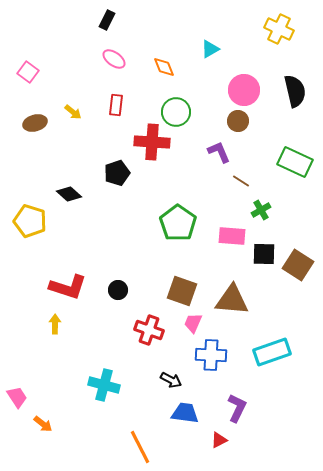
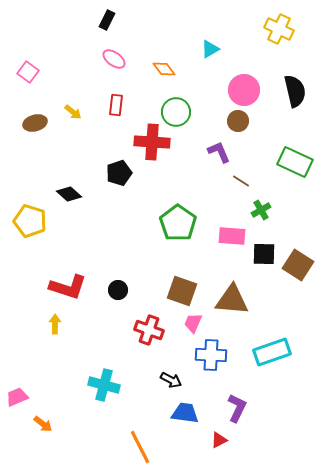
orange diamond at (164, 67): moved 2 px down; rotated 15 degrees counterclockwise
black pentagon at (117, 173): moved 2 px right
pink trapezoid at (17, 397): rotated 80 degrees counterclockwise
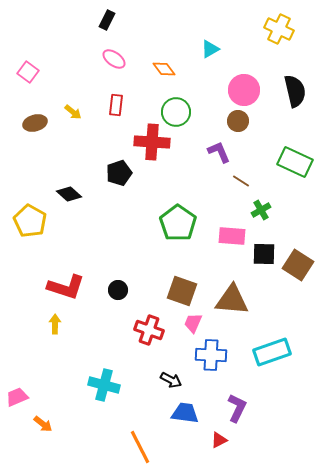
yellow pentagon at (30, 221): rotated 12 degrees clockwise
red L-shape at (68, 287): moved 2 px left
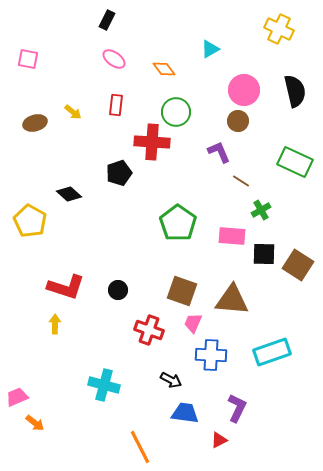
pink square at (28, 72): moved 13 px up; rotated 25 degrees counterclockwise
orange arrow at (43, 424): moved 8 px left, 1 px up
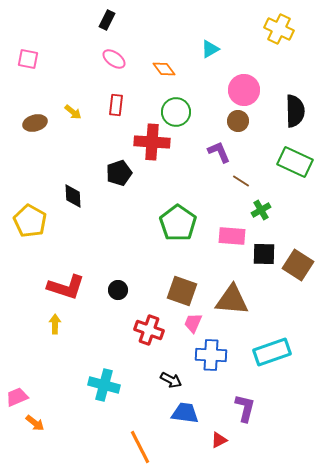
black semicircle at (295, 91): moved 20 px down; rotated 12 degrees clockwise
black diamond at (69, 194): moved 4 px right, 2 px down; rotated 45 degrees clockwise
purple L-shape at (237, 408): moved 8 px right; rotated 12 degrees counterclockwise
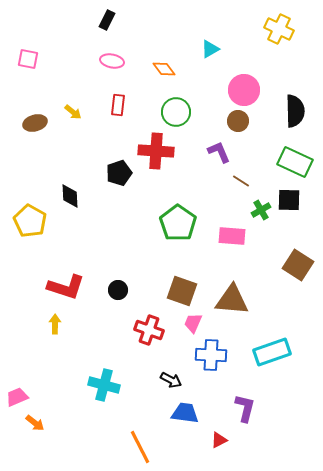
pink ellipse at (114, 59): moved 2 px left, 2 px down; rotated 25 degrees counterclockwise
red rectangle at (116, 105): moved 2 px right
red cross at (152, 142): moved 4 px right, 9 px down
black diamond at (73, 196): moved 3 px left
black square at (264, 254): moved 25 px right, 54 px up
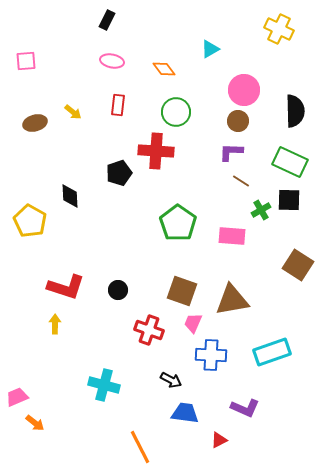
pink square at (28, 59): moved 2 px left, 2 px down; rotated 15 degrees counterclockwise
purple L-shape at (219, 152): moved 12 px right; rotated 65 degrees counterclockwise
green rectangle at (295, 162): moved 5 px left
brown triangle at (232, 300): rotated 15 degrees counterclockwise
purple L-shape at (245, 408): rotated 100 degrees clockwise
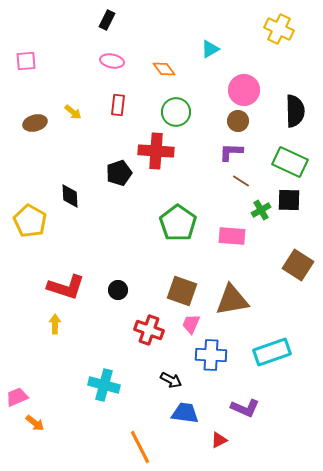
pink trapezoid at (193, 323): moved 2 px left, 1 px down
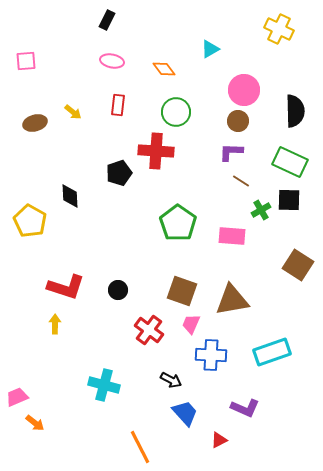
red cross at (149, 330): rotated 16 degrees clockwise
blue trapezoid at (185, 413): rotated 40 degrees clockwise
